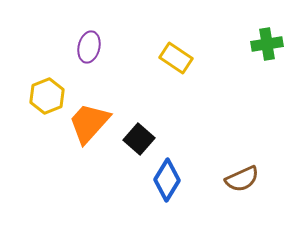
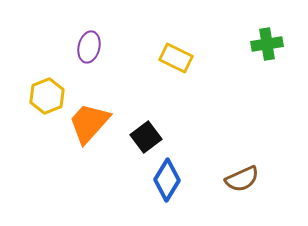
yellow rectangle: rotated 8 degrees counterclockwise
black square: moved 7 px right, 2 px up; rotated 12 degrees clockwise
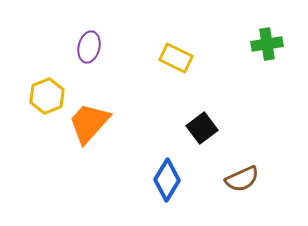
black square: moved 56 px right, 9 px up
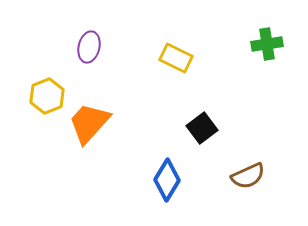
brown semicircle: moved 6 px right, 3 px up
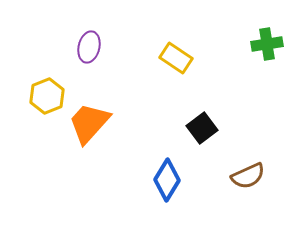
yellow rectangle: rotated 8 degrees clockwise
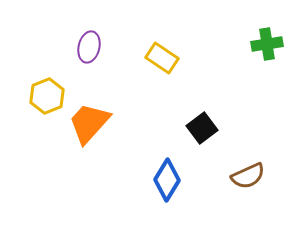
yellow rectangle: moved 14 px left
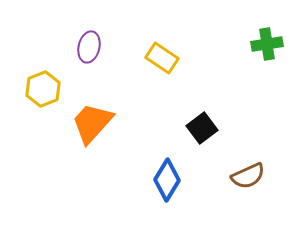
yellow hexagon: moved 4 px left, 7 px up
orange trapezoid: moved 3 px right
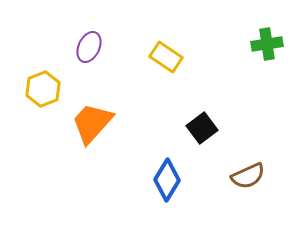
purple ellipse: rotated 12 degrees clockwise
yellow rectangle: moved 4 px right, 1 px up
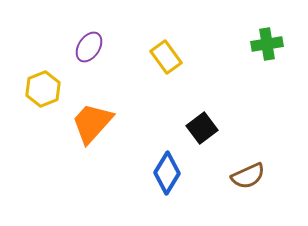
purple ellipse: rotated 8 degrees clockwise
yellow rectangle: rotated 20 degrees clockwise
blue diamond: moved 7 px up
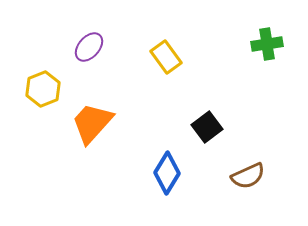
purple ellipse: rotated 8 degrees clockwise
black square: moved 5 px right, 1 px up
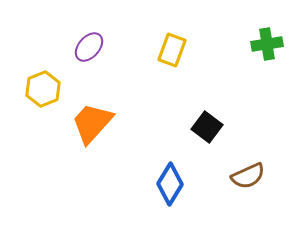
yellow rectangle: moved 6 px right, 7 px up; rotated 56 degrees clockwise
black square: rotated 16 degrees counterclockwise
blue diamond: moved 3 px right, 11 px down
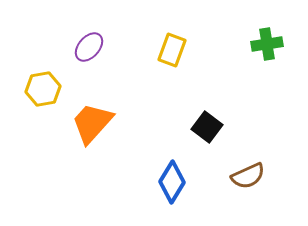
yellow hexagon: rotated 12 degrees clockwise
blue diamond: moved 2 px right, 2 px up
